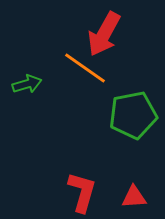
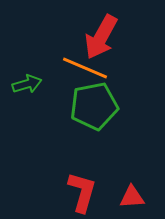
red arrow: moved 3 px left, 3 px down
orange line: rotated 12 degrees counterclockwise
green pentagon: moved 39 px left, 9 px up
red triangle: moved 2 px left
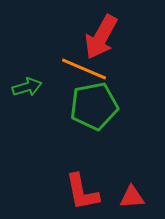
orange line: moved 1 px left, 1 px down
green arrow: moved 3 px down
red L-shape: rotated 153 degrees clockwise
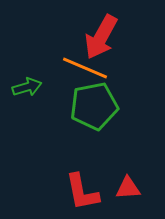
orange line: moved 1 px right, 1 px up
red triangle: moved 4 px left, 9 px up
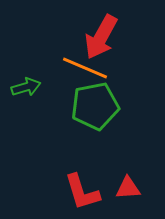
green arrow: moved 1 px left
green pentagon: moved 1 px right
red L-shape: rotated 6 degrees counterclockwise
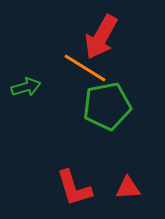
orange line: rotated 9 degrees clockwise
green pentagon: moved 12 px right
red L-shape: moved 8 px left, 4 px up
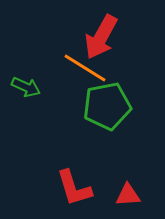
green arrow: rotated 40 degrees clockwise
red triangle: moved 7 px down
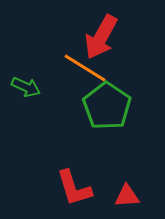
green pentagon: rotated 27 degrees counterclockwise
red triangle: moved 1 px left, 1 px down
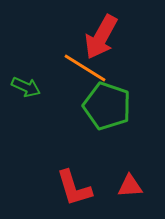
green pentagon: rotated 15 degrees counterclockwise
red triangle: moved 3 px right, 10 px up
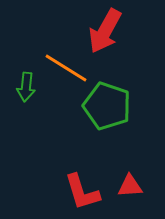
red arrow: moved 4 px right, 6 px up
orange line: moved 19 px left
green arrow: rotated 72 degrees clockwise
red L-shape: moved 8 px right, 4 px down
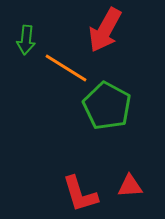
red arrow: moved 1 px up
green arrow: moved 47 px up
green pentagon: rotated 9 degrees clockwise
red L-shape: moved 2 px left, 2 px down
